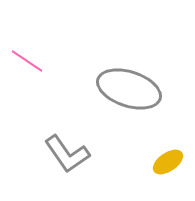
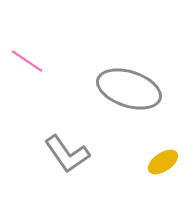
yellow ellipse: moved 5 px left
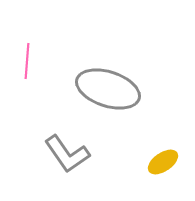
pink line: rotated 60 degrees clockwise
gray ellipse: moved 21 px left
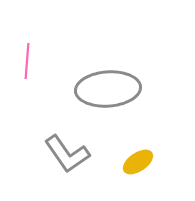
gray ellipse: rotated 22 degrees counterclockwise
yellow ellipse: moved 25 px left
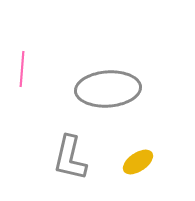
pink line: moved 5 px left, 8 px down
gray L-shape: moved 3 px right, 4 px down; rotated 48 degrees clockwise
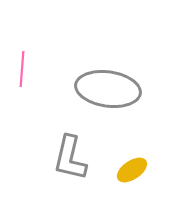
gray ellipse: rotated 12 degrees clockwise
yellow ellipse: moved 6 px left, 8 px down
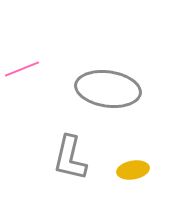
pink line: rotated 64 degrees clockwise
yellow ellipse: moved 1 px right; rotated 24 degrees clockwise
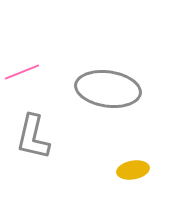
pink line: moved 3 px down
gray L-shape: moved 37 px left, 21 px up
